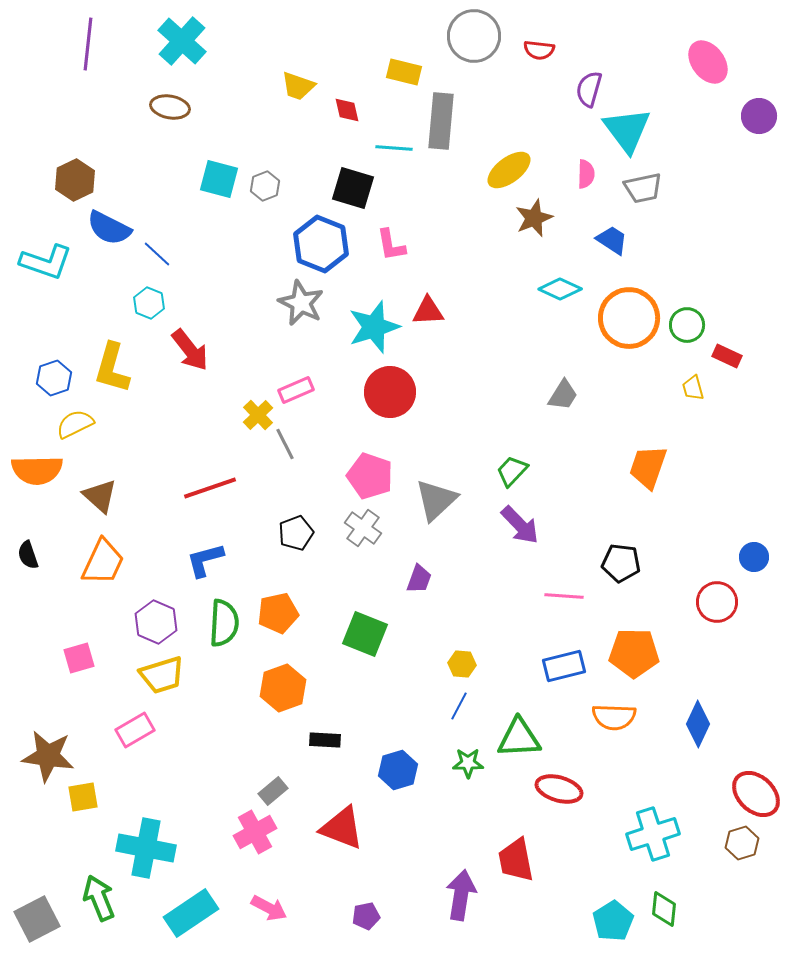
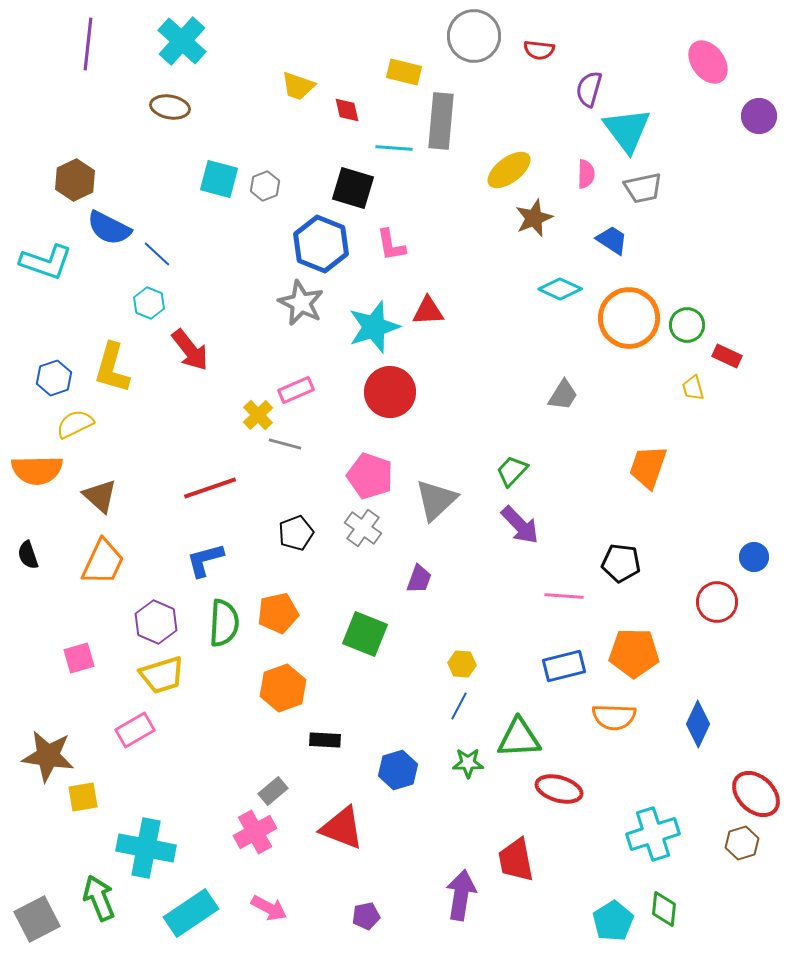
gray line at (285, 444): rotated 48 degrees counterclockwise
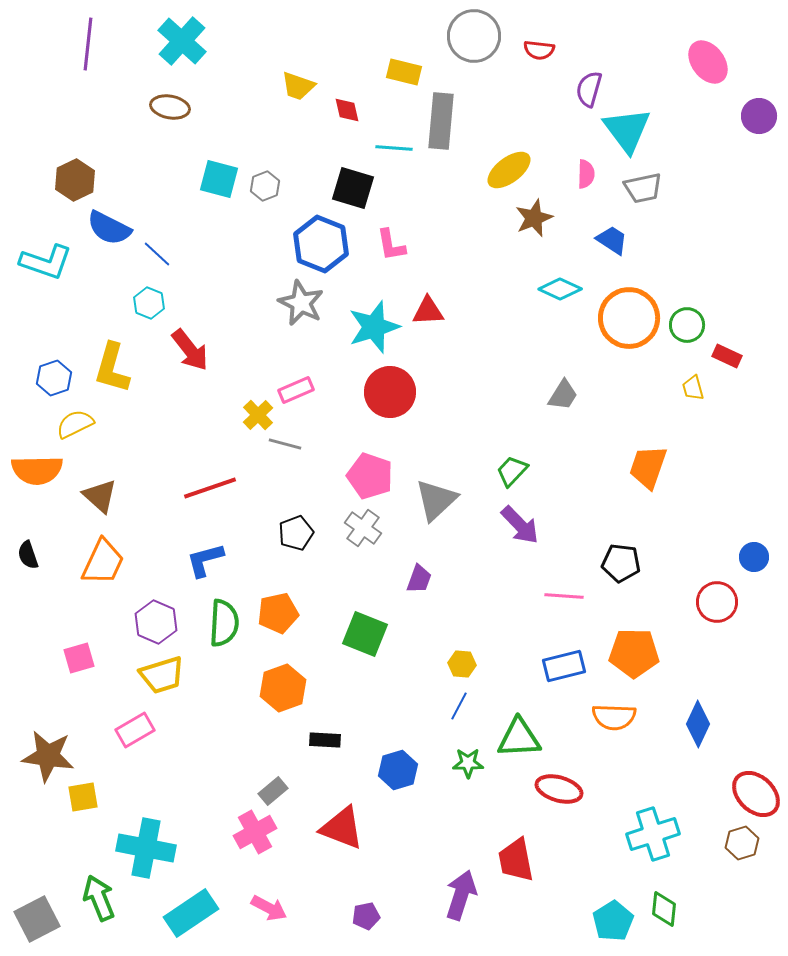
purple arrow at (461, 895): rotated 9 degrees clockwise
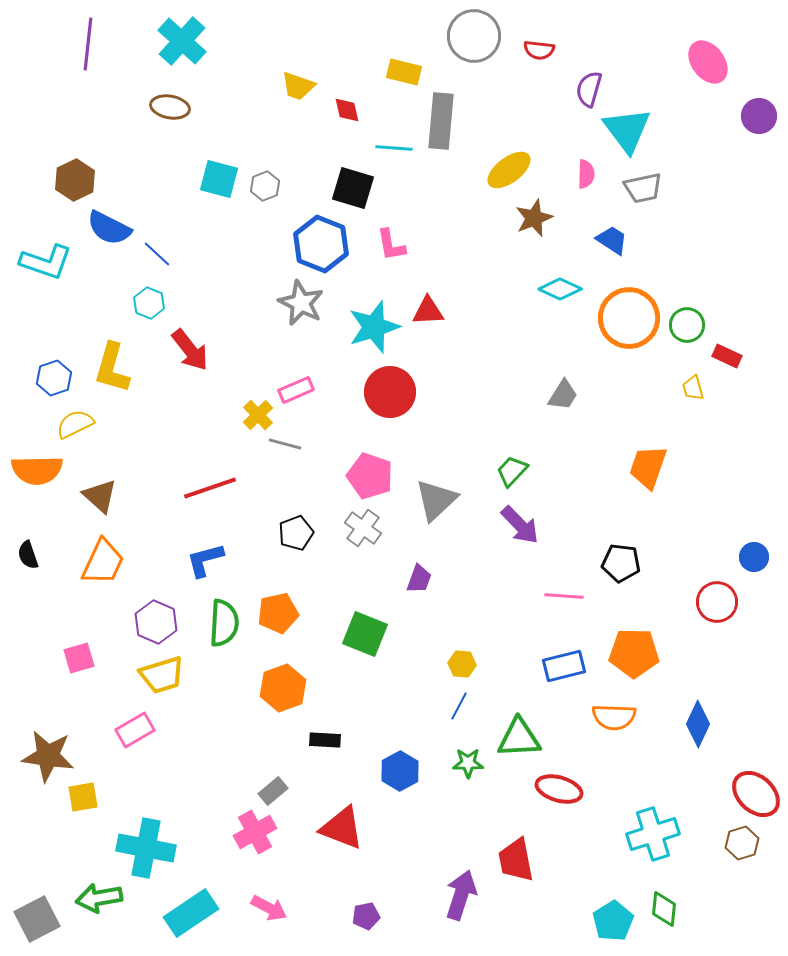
blue hexagon at (398, 770): moved 2 px right, 1 px down; rotated 12 degrees counterclockwise
green arrow at (99, 898): rotated 78 degrees counterclockwise
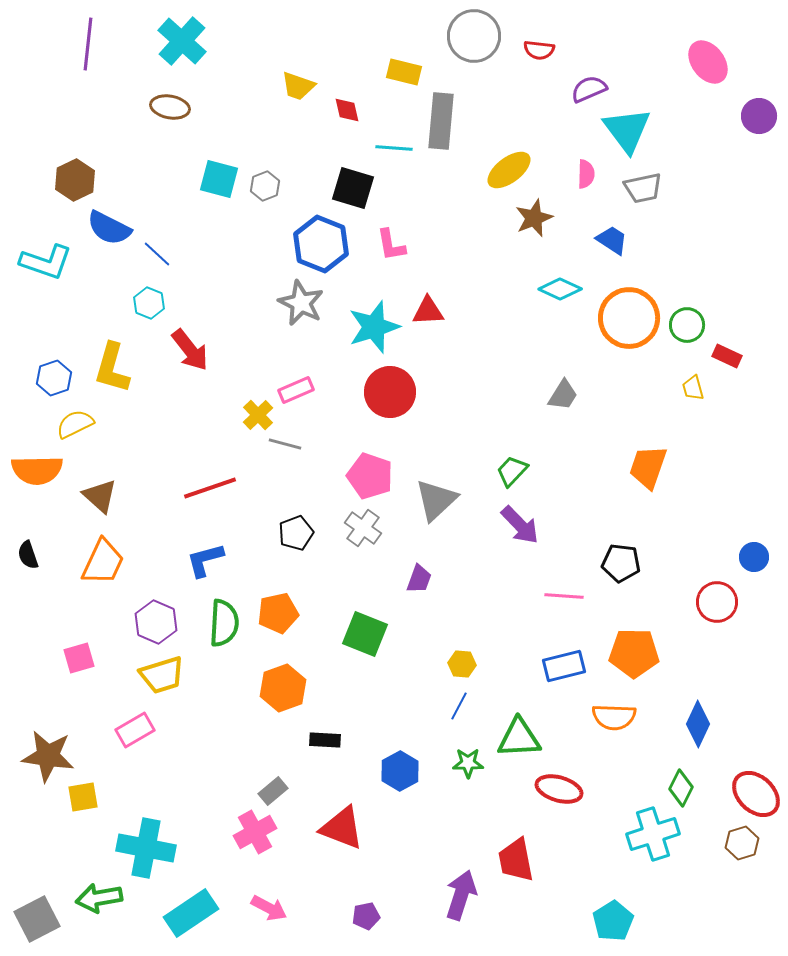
purple semicircle at (589, 89): rotated 51 degrees clockwise
green diamond at (664, 909): moved 17 px right, 121 px up; rotated 21 degrees clockwise
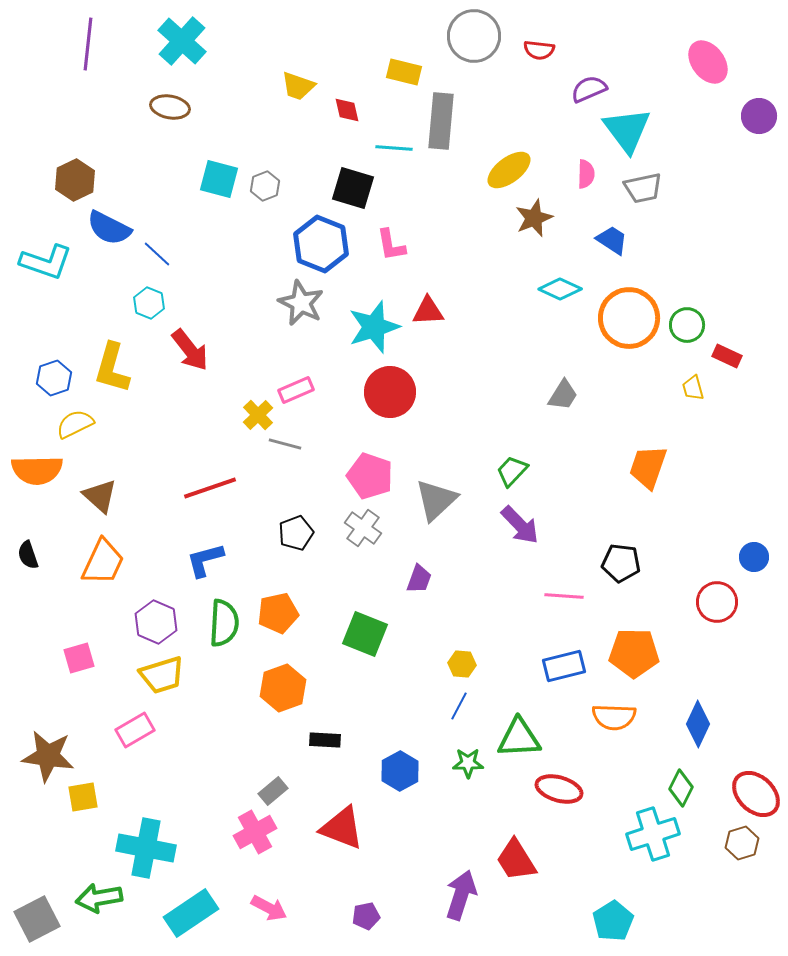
red trapezoid at (516, 860): rotated 21 degrees counterclockwise
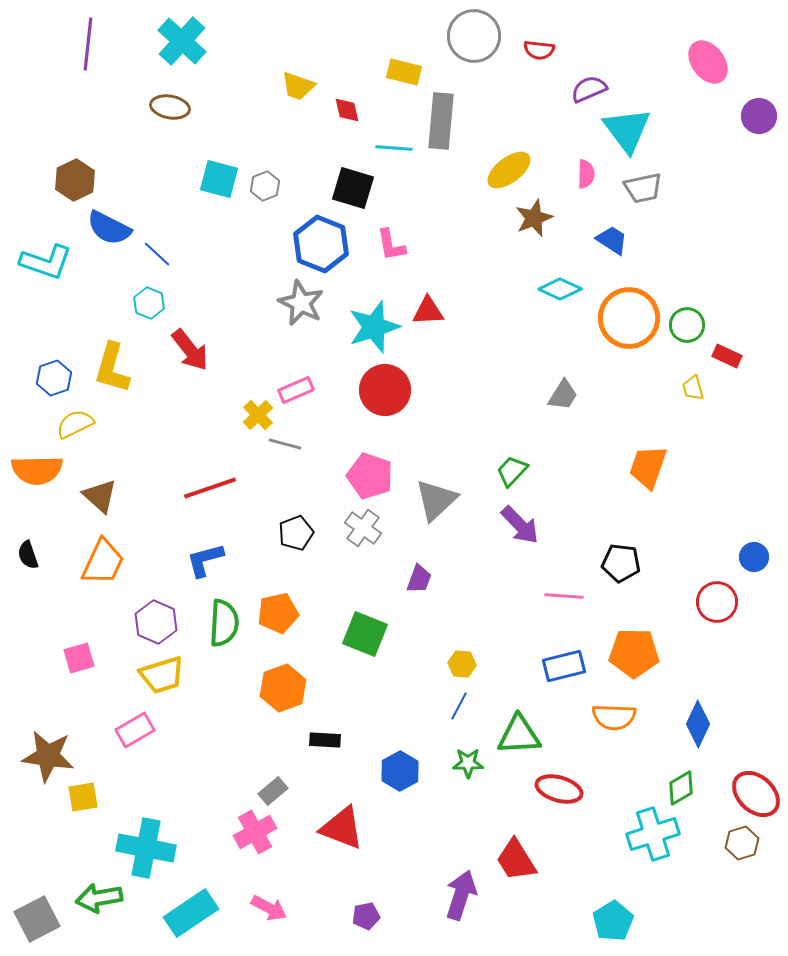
red circle at (390, 392): moved 5 px left, 2 px up
green triangle at (519, 738): moved 3 px up
green diamond at (681, 788): rotated 33 degrees clockwise
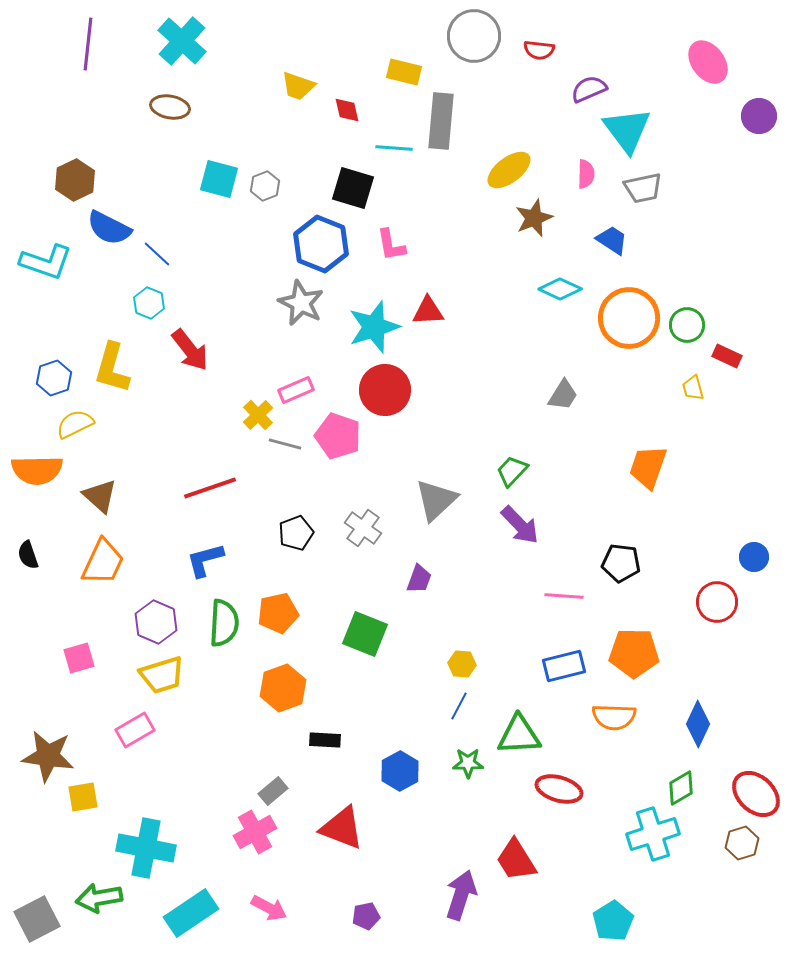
pink pentagon at (370, 476): moved 32 px left, 40 px up
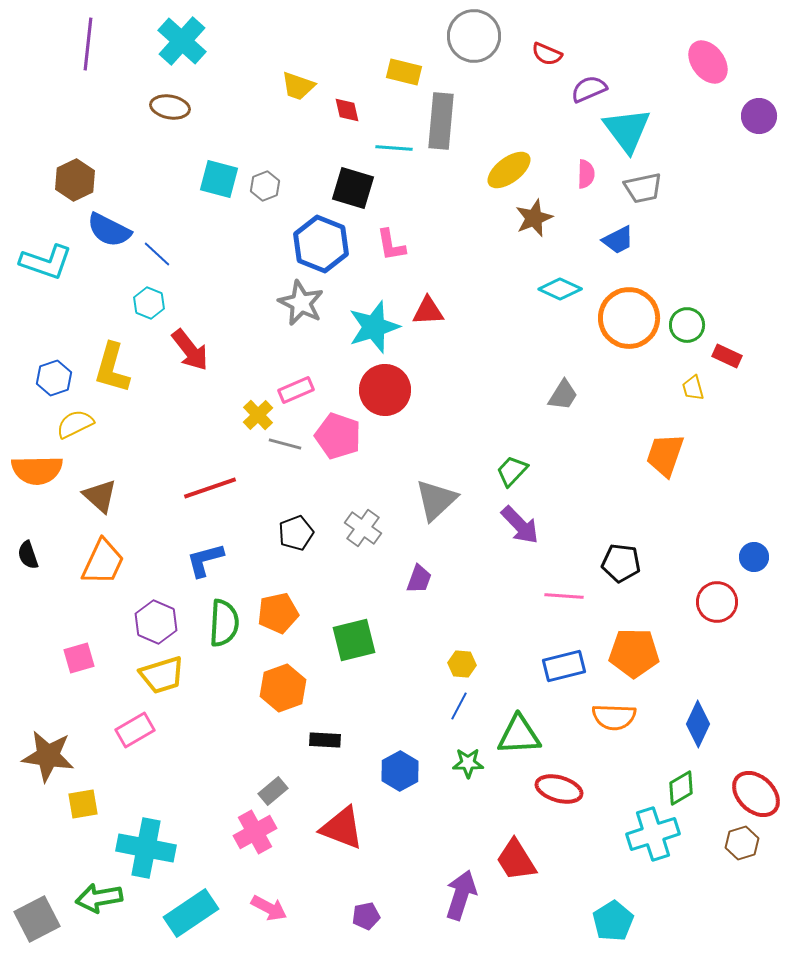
red semicircle at (539, 50): moved 8 px right, 4 px down; rotated 16 degrees clockwise
blue semicircle at (109, 228): moved 2 px down
blue trapezoid at (612, 240): moved 6 px right; rotated 120 degrees clockwise
orange trapezoid at (648, 467): moved 17 px right, 12 px up
green square at (365, 634): moved 11 px left, 6 px down; rotated 36 degrees counterclockwise
yellow square at (83, 797): moved 7 px down
